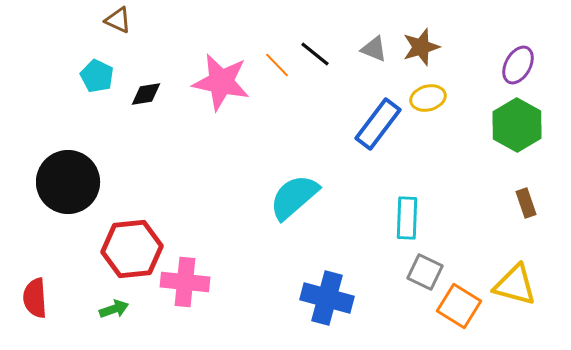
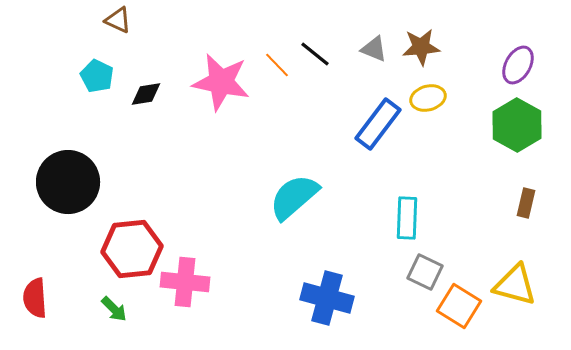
brown star: rotated 12 degrees clockwise
brown rectangle: rotated 32 degrees clockwise
green arrow: rotated 64 degrees clockwise
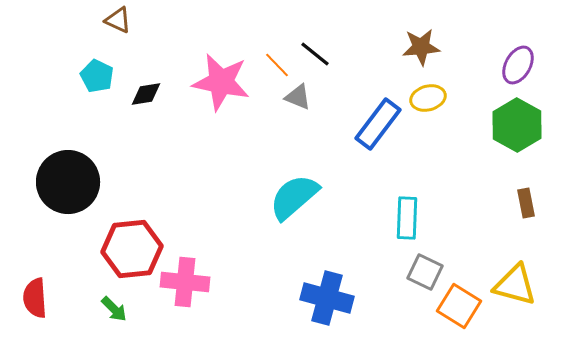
gray triangle: moved 76 px left, 48 px down
brown rectangle: rotated 24 degrees counterclockwise
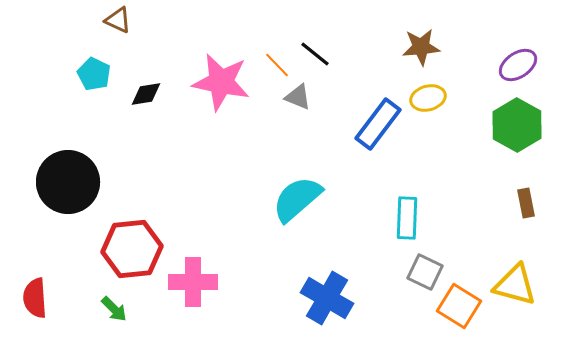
purple ellipse: rotated 27 degrees clockwise
cyan pentagon: moved 3 px left, 2 px up
cyan semicircle: moved 3 px right, 2 px down
pink cross: moved 8 px right; rotated 6 degrees counterclockwise
blue cross: rotated 15 degrees clockwise
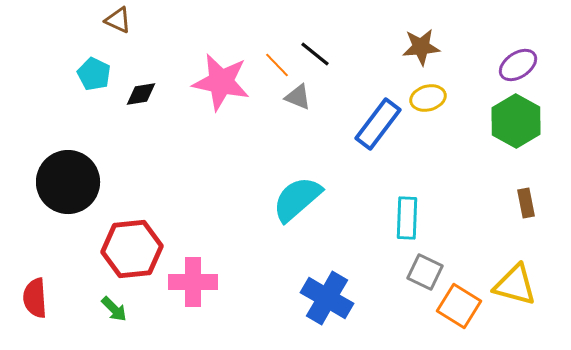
black diamond: moved 5 px left
green hexagon: moved 1 px left, 4 px up
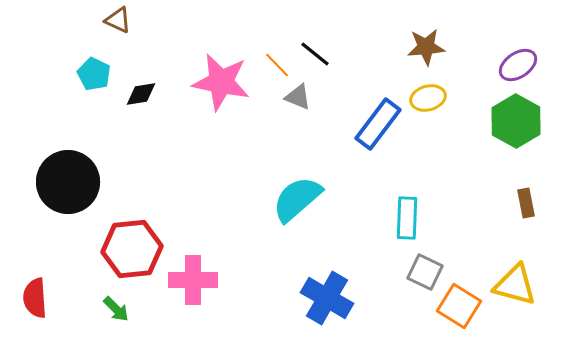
brown star: moved 5 px right
pink cross: moved 2 px up
green arrow: moved 2 px right
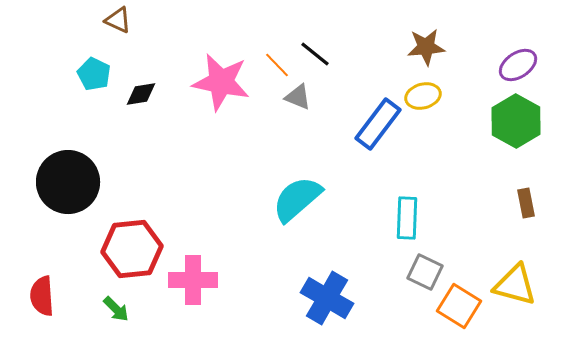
yellow ellipse: moved 5 px left, 2 px up
red semicircle: moved 7 px right, 2 px up
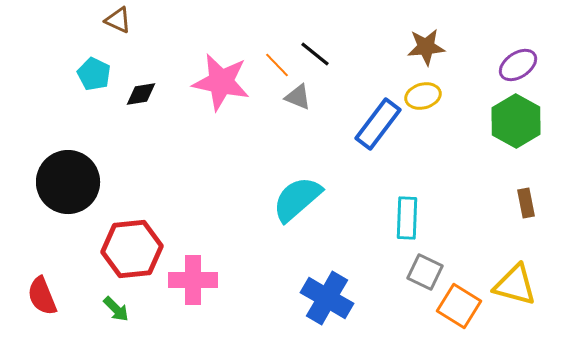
red semicircle: rotated 18 degrees counterclockwise
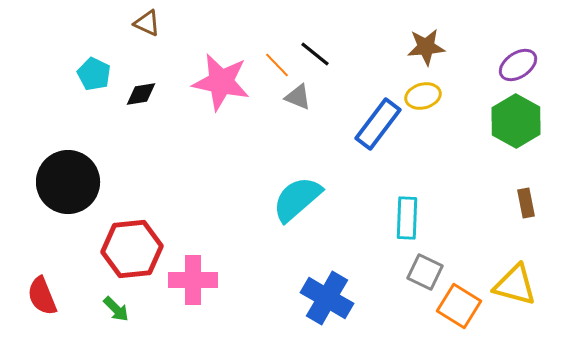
brown triangle: moved 29 px right, 3 px down
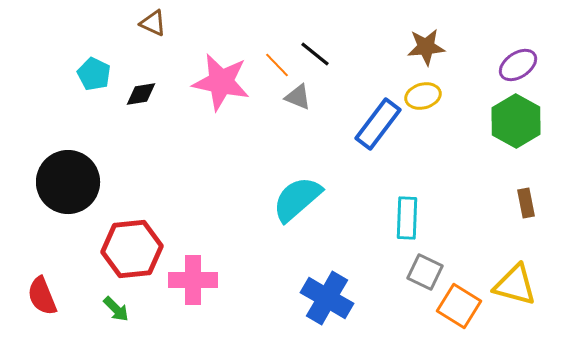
brown triangle: moved 6 px right
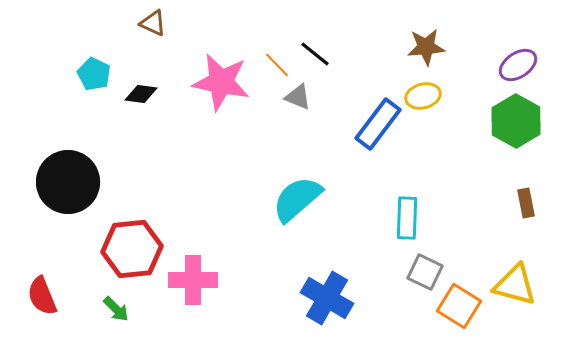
black diamond: rotated 16 degrees clockwise
